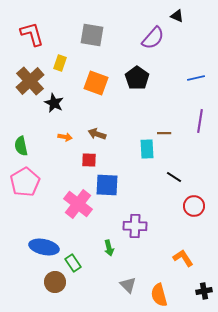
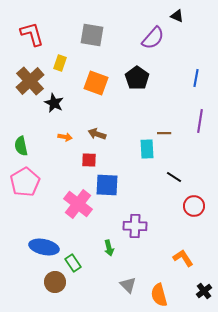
blue line: rotated 66 degrees counterclockwise
black cross: rotated 28 degrees counterclockwise
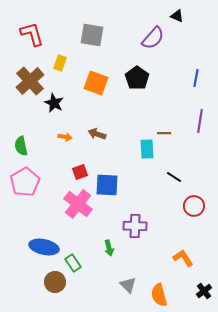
red square: moved 9 px left, 12 px down; rotated 21 degrees counterclockwise
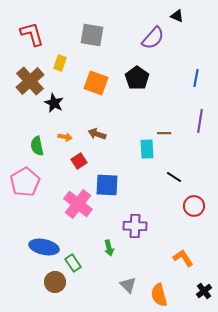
green semicircle: moved 16 px right
red square: moved 1 px left, 11 px up; rotated 14 degrees counterclockwise
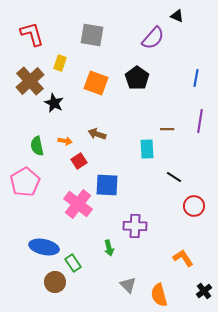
brown line: moved 3 px right, 4 px up
orange arrow: moved 4 px down
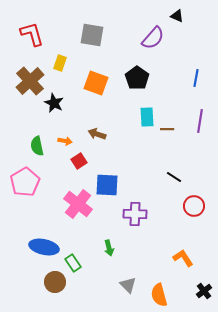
cyan rectangle: moved 32 px up
purple cross: moved 12 px up
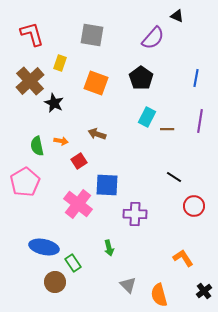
black pentagon: moved 4 px right
cyan rectangle: rotated 30 degrees clockwise
orange arrow: moved 4 px left
